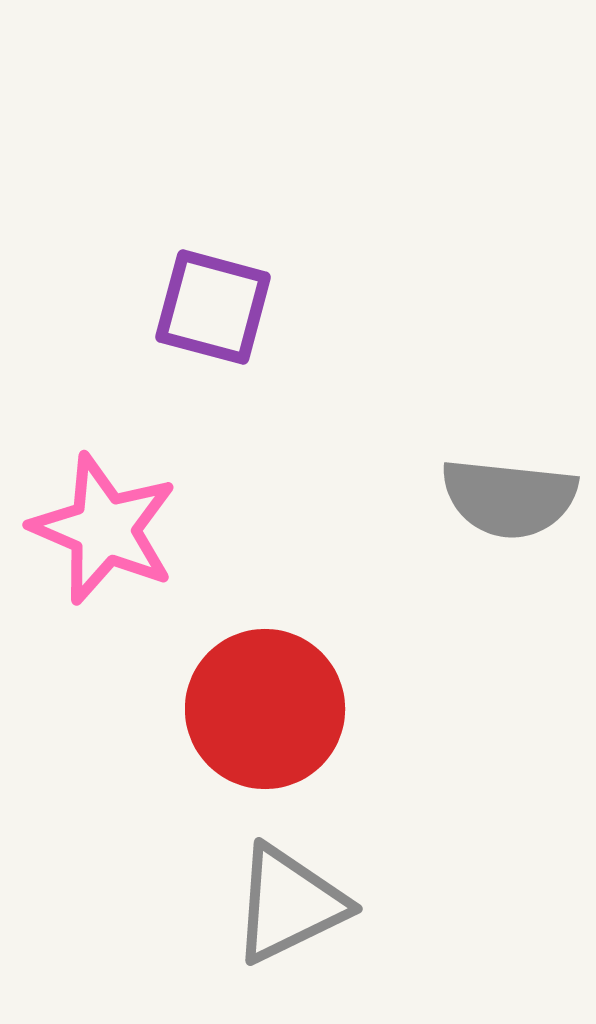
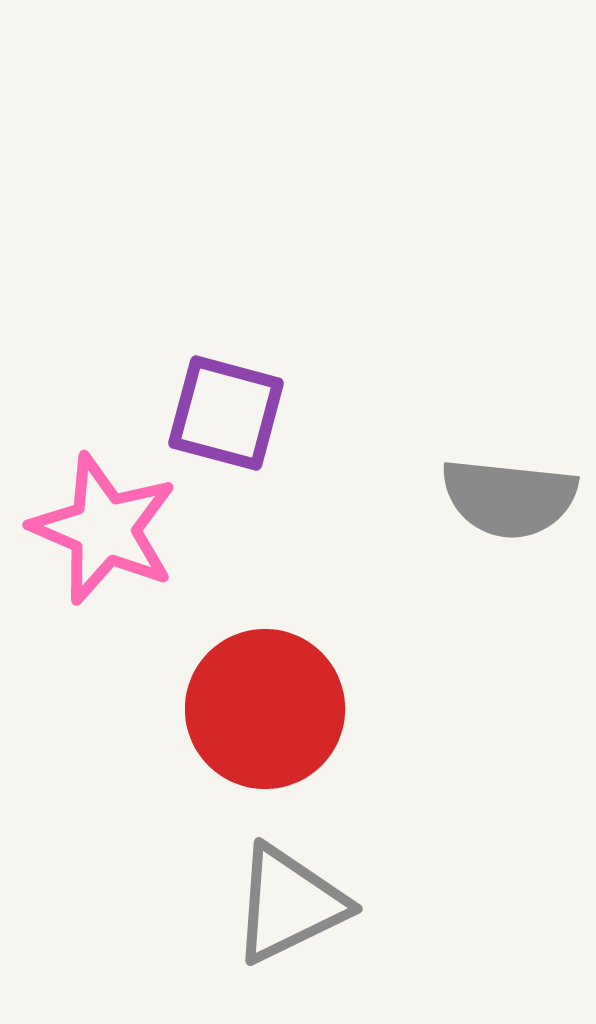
purple square: moved 13 px right, 106 px down
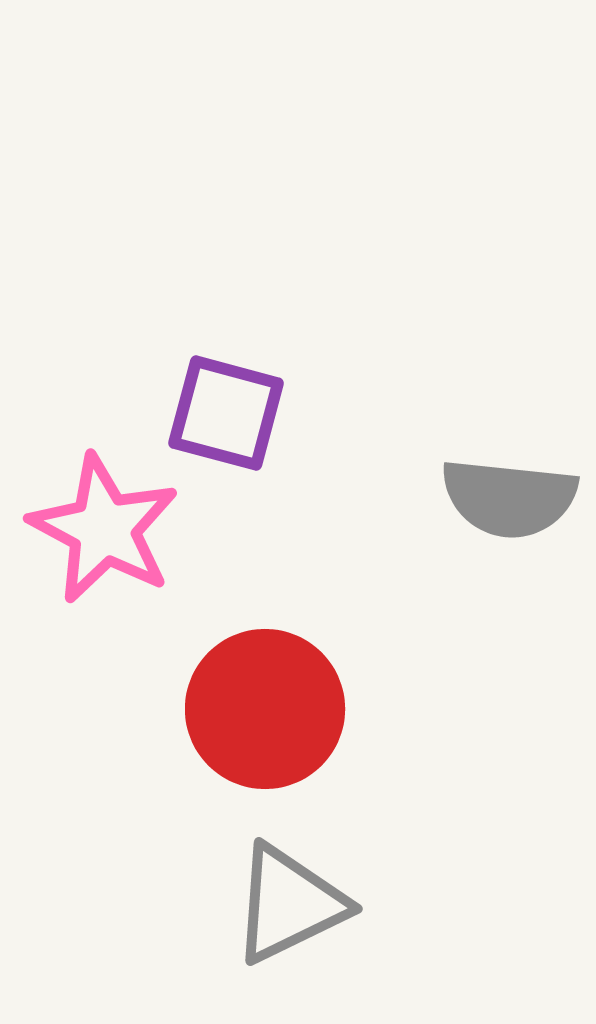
pink star: rotated 5 degrees clockwise
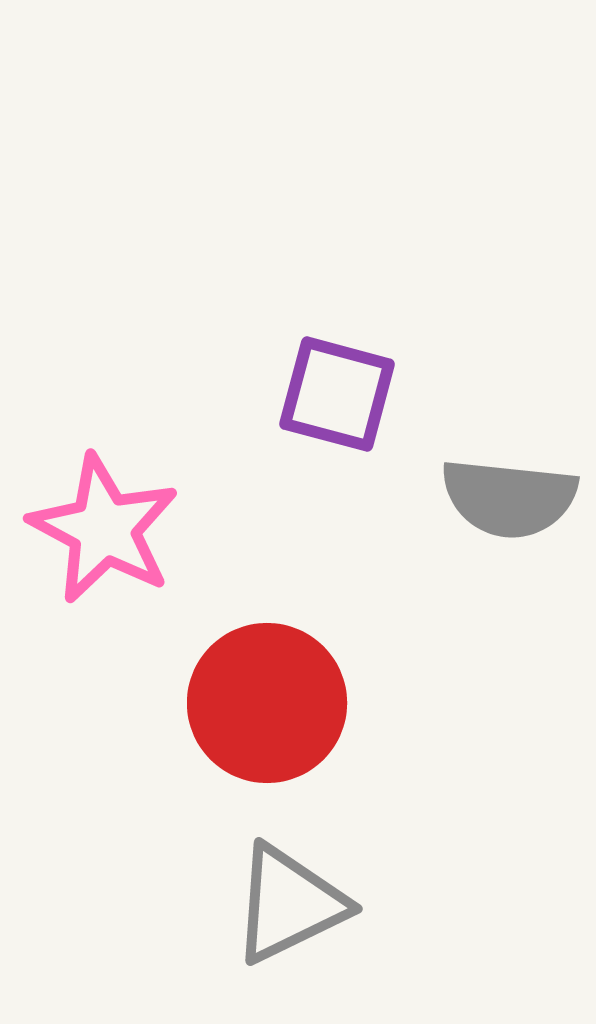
purple square: moved 111 px right, 19 px up
red circle: moved 2 px right, 6 px up
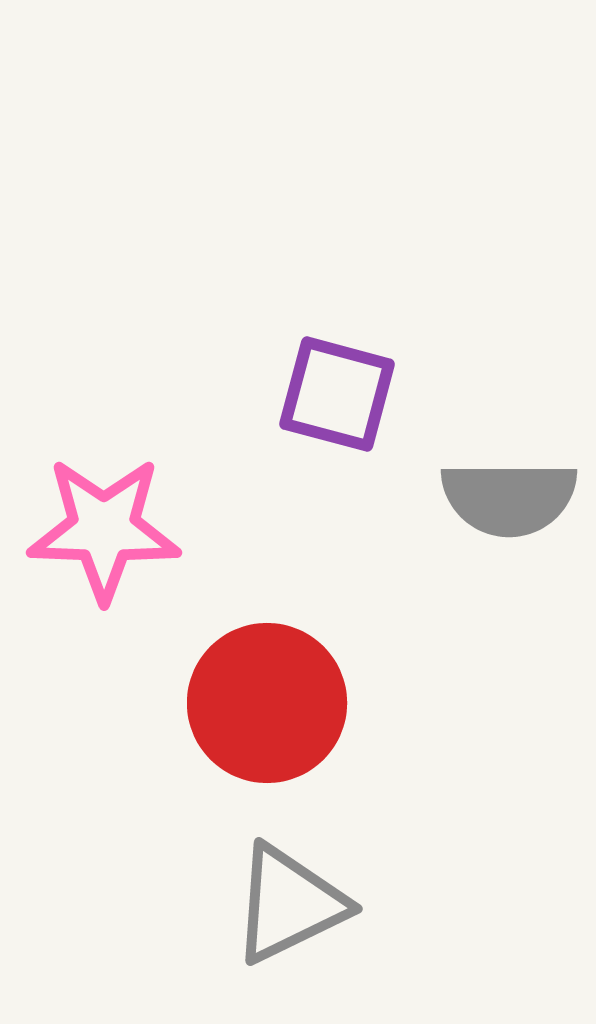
gray semicircle: rotated 6 degrees counterclockwise
pink star: rotated 26 degrees counterclockwise
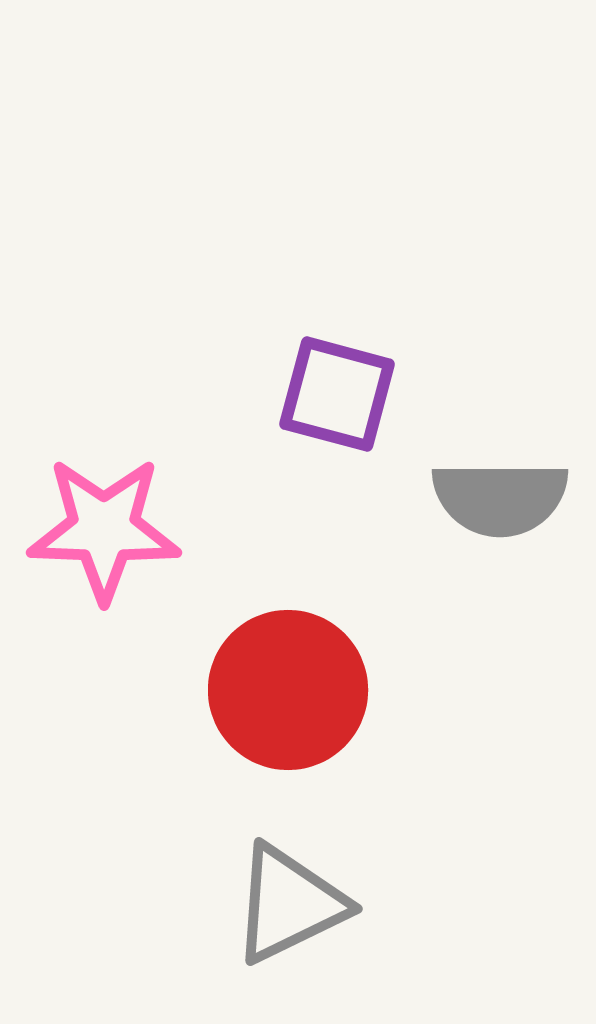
gray semicircle: moved 9 px left
red circle: moved 21 px right, 13 px up
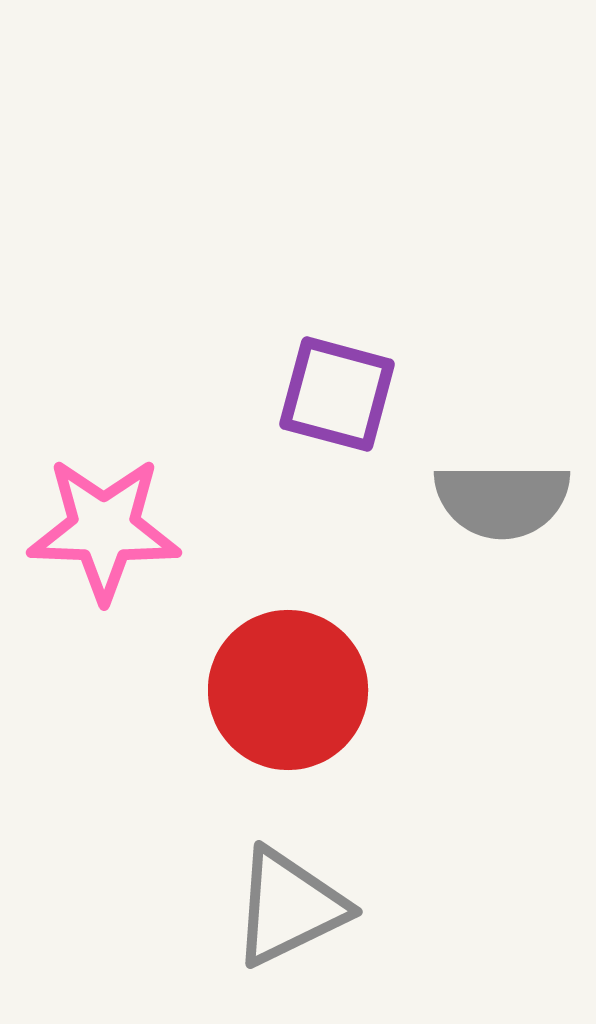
gray semicircle: moved 2 px right, 2 px down
gray triangle: moved 3 px down
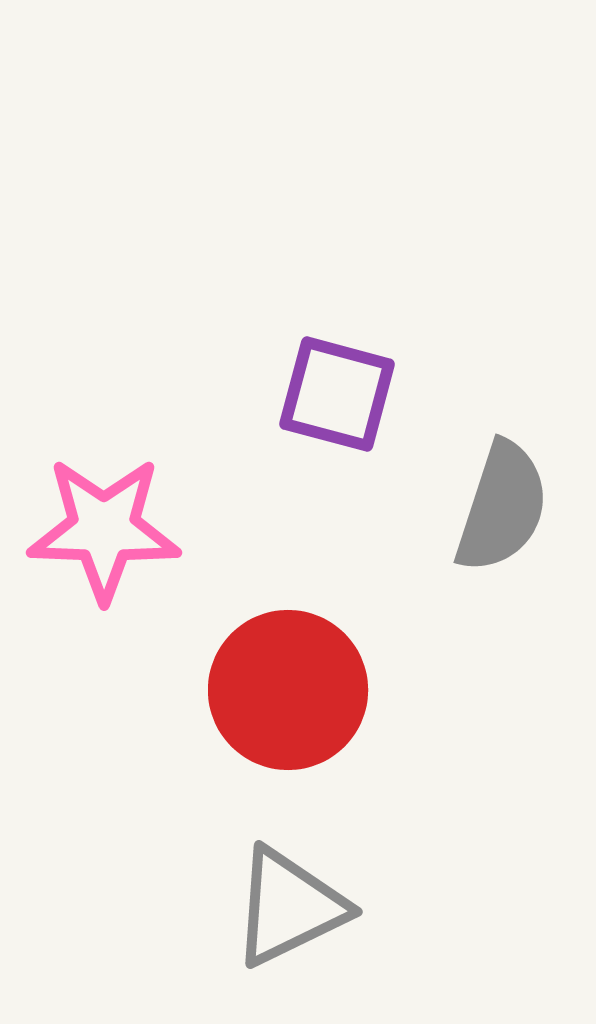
gray semicircle: moved 7 px down; rotated 72 degrees counterclockwise
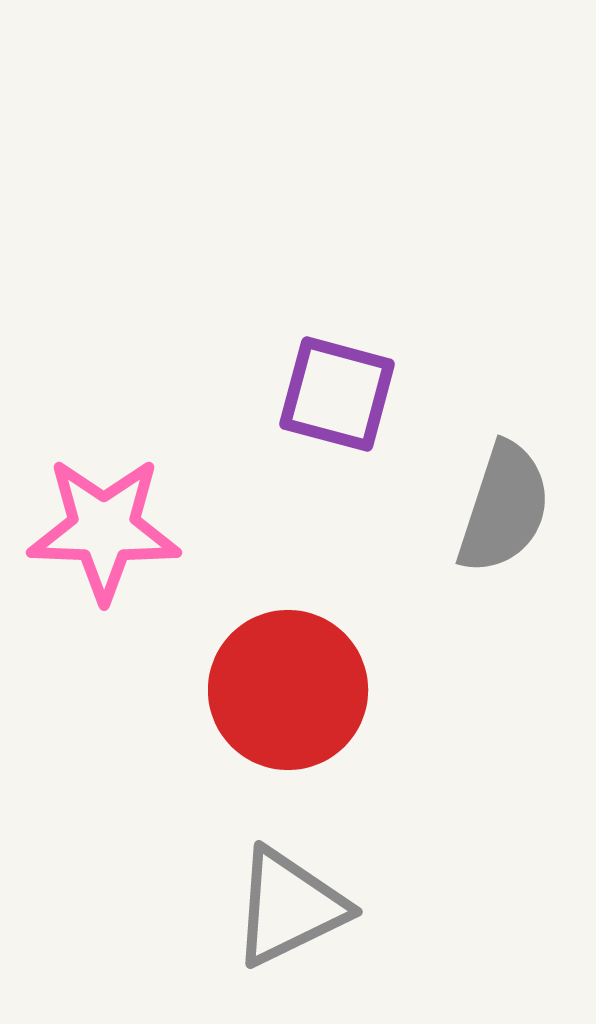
gray semicircle: moved 2 px right, 1 px down
